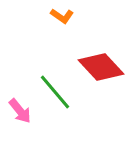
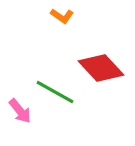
red diamond: moved 1 px down
green line: rotated 21 degrees counterclockwise
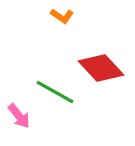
pink arrow: moved 1 px left, 5 px down
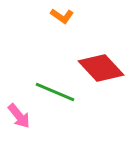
green line: rotated 6 degrees counterclockwise
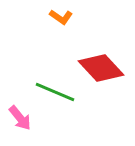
orange L-shape: moved 1 px left, 1 px down
pink arrow: moved 1 px right, 2 px down
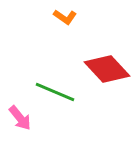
orange L-shape: moved 4 px right
red diamond: moved 6 px right, 1 px down
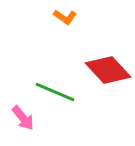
red diamond: moved 1 px right, 1 px down
pink arrow: moved 3 px right
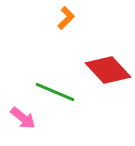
orange L-shape: moved 1 px right, 1 px down; rotated 80 degrees counterclockwise
pink arrow: rotated 12 degrees counterclockwise
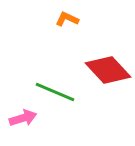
orange L-shape: moved 1 px right, 1 px down; rotated 110 degrees counterclockwise
pink arrow: rotated 56 degrees counterclockwise
